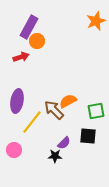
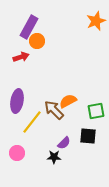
pink circle: moved 3 px right, 3 px down
black star: moved 1 px left, 1 px down
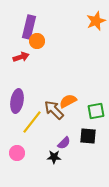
purple rectangle: rotated 15 degrees counterclockwise
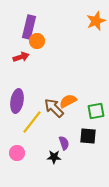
brown arrow: moved 2 px up
purple semicircle: rotated 64 degrees counterclockwise
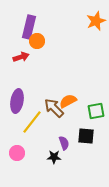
black square: moved 2 px left
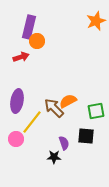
pink circle: moved 1 px left, 14 px up
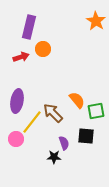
orange star: rotated 18 degrees counterclockwise
orange circle: moved 6 px right, 8 px down
orange semicircle: moved 9 px right, 1 px up; rotated 78 degrees clockwise
brown arrow: moved 1 px left, 5 px down
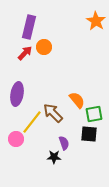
orange circle: moved 1 px right, 2 px up
red arrow: moved 4 px right, 4 px up; rotated 28 degrees counterclockwise
purple ellipse: moved 7 px up
green square: moved 2 px left, 3 px down
black square: moved 3 px right, 2 px up
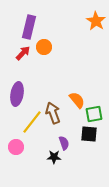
red arrow: moved 2 px left
brown arrow: rotated 25 degrees clockwise
pink circle: moved 8 px down
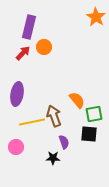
orange star: moved 4 px up
brown arrow: moved 1 px right, 3 px down
yellow line: rotated 40 degrees clockwise
purple semicircle: moved 1 px up
black star: moved 1 px left, 1 px down
